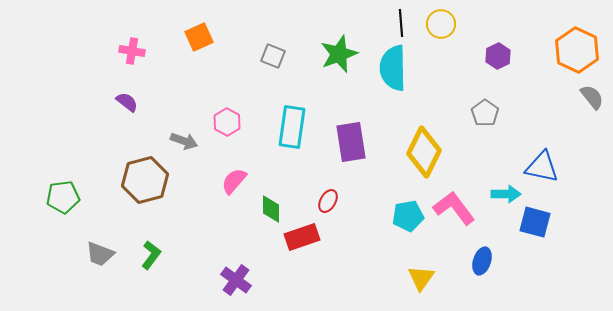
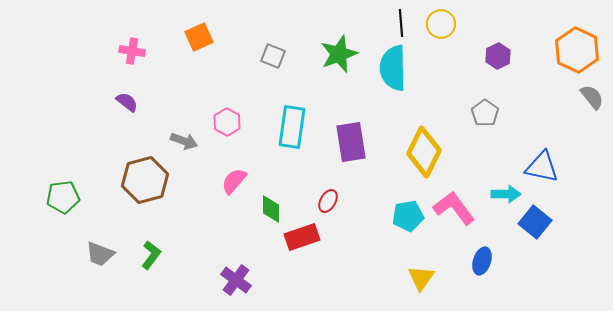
blue square: rotated 24 degrees clockwise
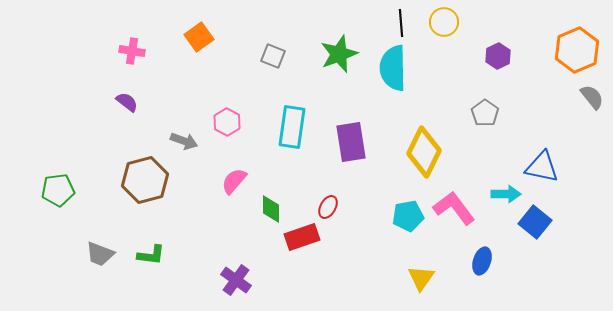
yellow circle: moved 3 px right, 2 px up
orange square: rotated 12 degrees counterclockwise
orange hexagon: rotated 12 degrees clockwise
green pentagon: moved 5 px left, 7 px up
red ellipse: moved 6 px down
green L-shape: rotated 60 degrees clockwise
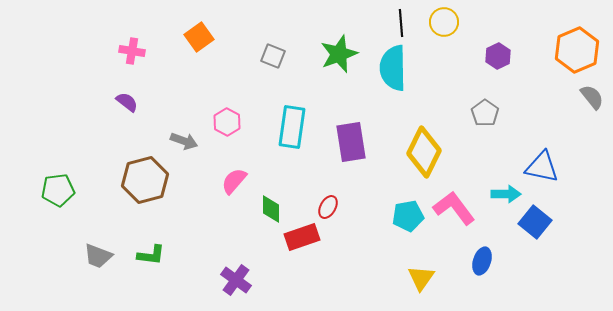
gray trapezoid: moved 2 px left, 2 px down
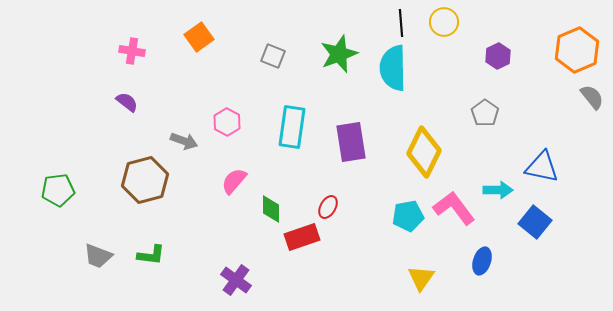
cyan arrow: moved 8 px left, 4 px up
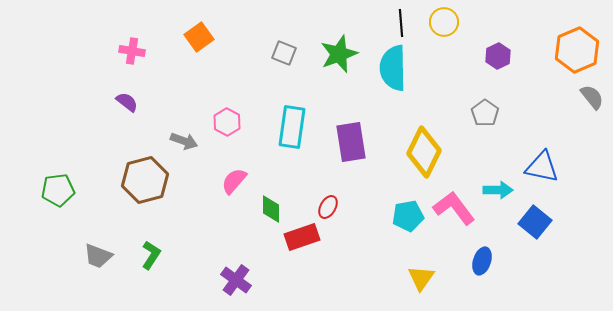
gray square: moved 11 px right, 3 px up
green L-shape: rotated 64 degrees counterclockwise
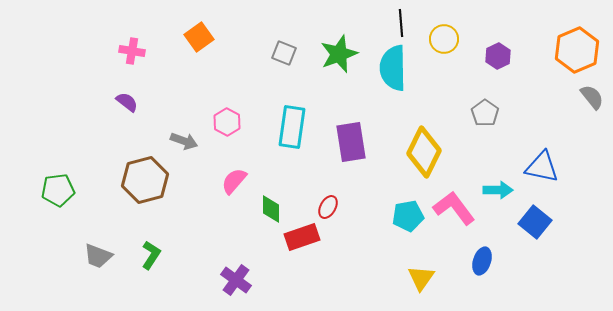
yellow circle: moved 17 px down
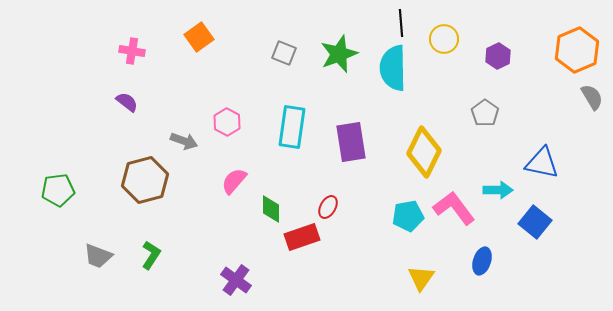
gray semicircle: rotated 8 degrees clockwise
blue triangle: moved 4 px up
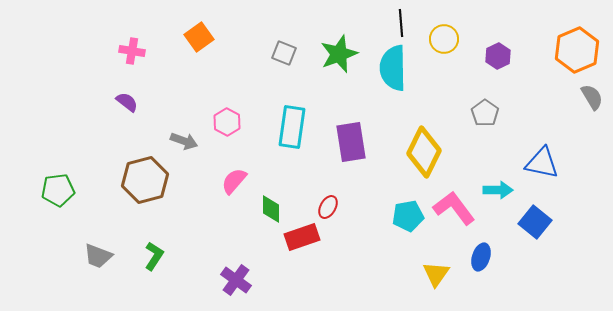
green L-shape: moved 3 px right, 1 px down
blue ellipse: moved 1 px left, 4 px up
yellow triangle: moved 15 px right, 4 px up
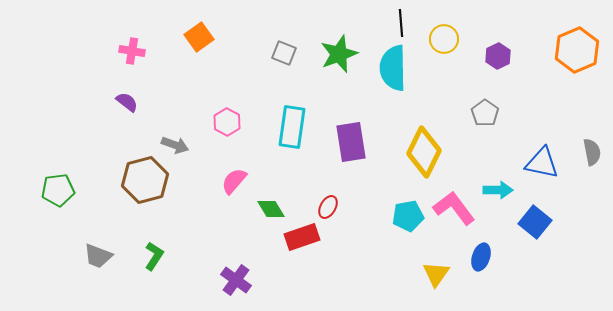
gray semicircle: moved 55 px down; rotated 20 degrees clockwise
gray arrow: moved 9 px left, 4 px down
green diamond: rotated 32 degrees counterclockwise
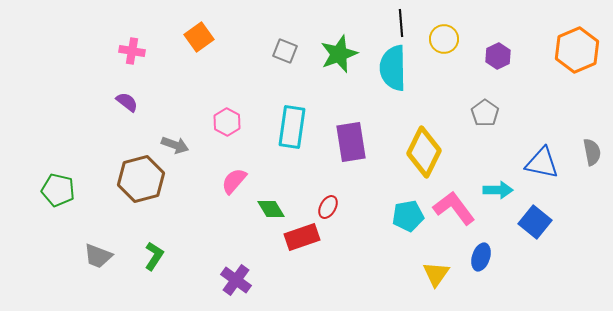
gray square: moved 1 px right, 2 px up
brown hexagon: moved 4 px left, 1 px up
green pentagon: rotated 20 degrees clockwise
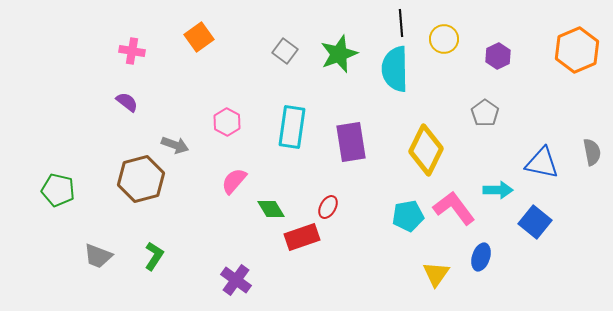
gray square: rotated 15 degrees clockwise
cyan semicircle: moved 2 px right, 1 px down
yellow diamond: moved 2 px right, 2 px up
